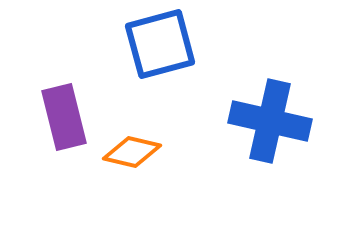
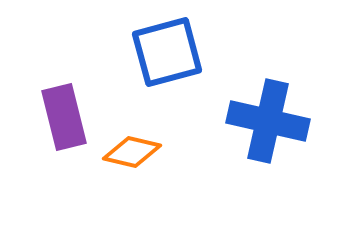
blue square: moved 7 px right, 8 px down
blue cross: moved 2 px left
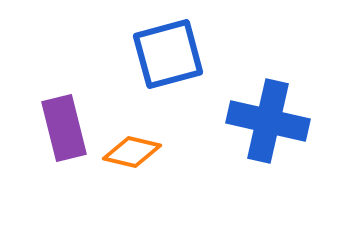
blue square: moved 1 px right, 2 px down
purple rectangle: moved 11 px down
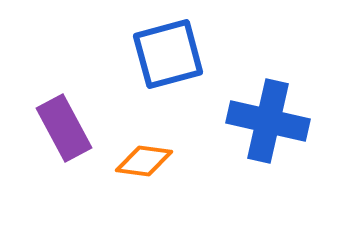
purple rectangle: rotated 14 degrees counterclockwise
orange diamond: moved 12 px right, 9 px down; rotated 6 degrees counterclockwise
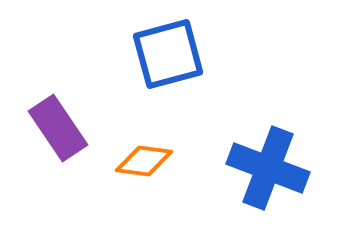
blue cross: moved 47 px down; rotated 8 degrees clockwise
purple rectangle: moved 6 px left; rotated 6 degrees counterclockwise
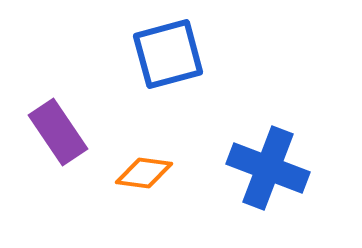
purple rectangle: moved 4 px down
orange diamond: moved 12 px down
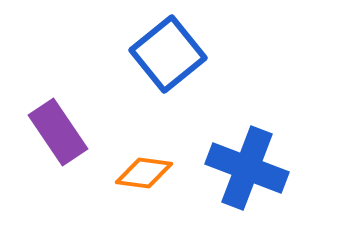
blue square: rotated 24 degrees counterclockwise
blue cross: moved 21 px left
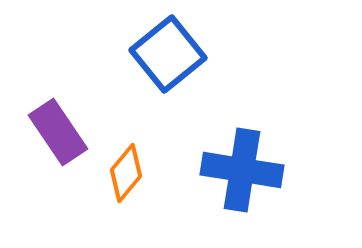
blue cross: moved 5 px left, 2 px down; rotated 12 degrees counterclockwise
orange diamond: moved 18 px left; rotated 58 degrees counterclockwise
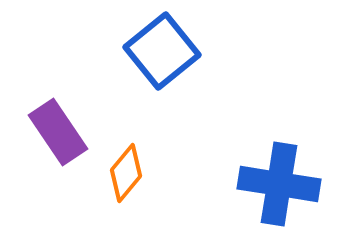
blue square: moved 6 px left, 3 px up
blue cross: moved 37 px right, 14 px down
